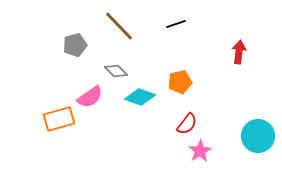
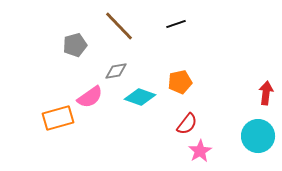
red arrow: moved 27 px right, 41 px down
gray diamond: rotated 55 degrees counterclockwise
orange rectangle: moved 1 px left, 1 px up
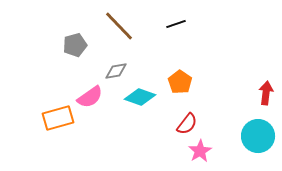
orange pentagon: rotated 25 degrees counterclockwise
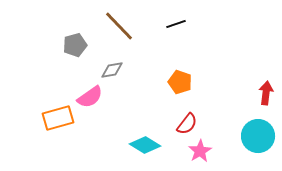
gray diamond: moved 4 px left, 1 px up
orange pentagon: rotated 15 degrees counterclockwise
cyan diamond: moved 5 px right, 48 px down; rotated 12 degrees clockwise
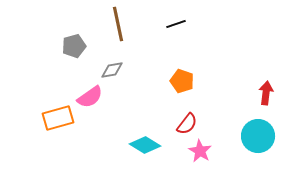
brown line: moved 1 px left, 2 px up; rotated 32 degrees clockwise
gray pentagon: moved 1 px left, 1 px down
orange pentagon: moved 2 px right, 1 px up
pink star: rotated 10 degrees counterclockwise
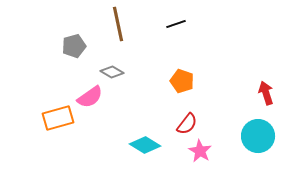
gray diamond: moved 2 px down; rotated 40 degrees clockwise
red arrow: rotated 25 degrees counterclockwise
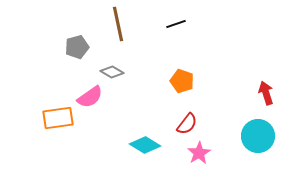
gray pentagon: moved 3 px right, 1 px down
orange rectangle: rotated 8 degrees clockwise
pink star: moved 1 px left, 2 px down; rotated 10 degrees clockwise
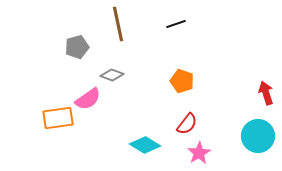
gray diamond: moved 3 px down; rotated 10 degrees counterclockwise
pink semicircle: moved 2 px left, 2 px down
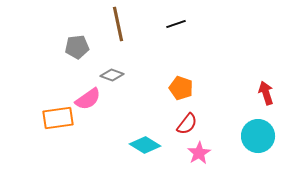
gray pentagon: rotated 10 degrees clockwise
orange pentagon: moved 1 px left, 7 px down
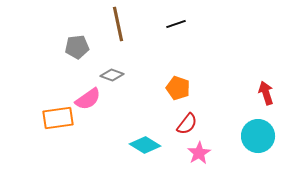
orange pentagon: moved 3 px left
